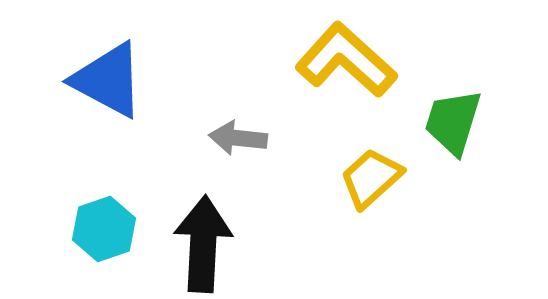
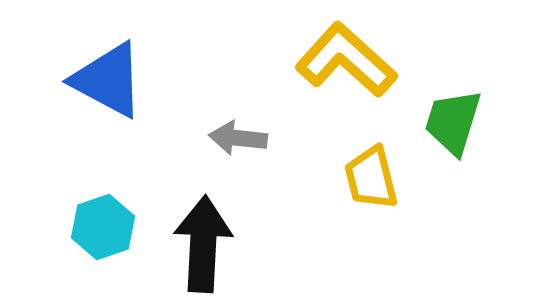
yellow trapezoid: rotated 62 degrees counterclockwise
cyan hexagon: moved 1 px left, 2 px up
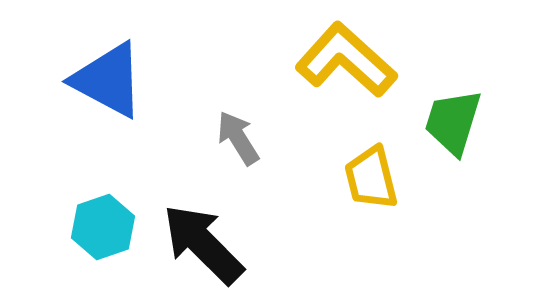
gray arrow: rotated 52 degrees clockwise
black arrow: rotated 48 degrees counterclockwise
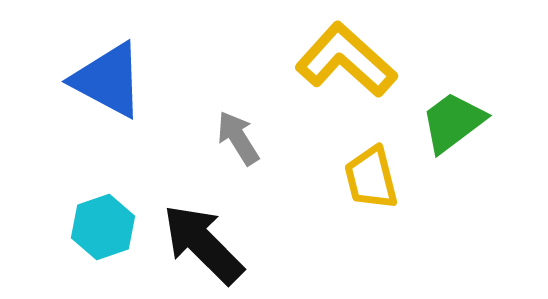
green trapezoid: rotated 36 degrees clockwise
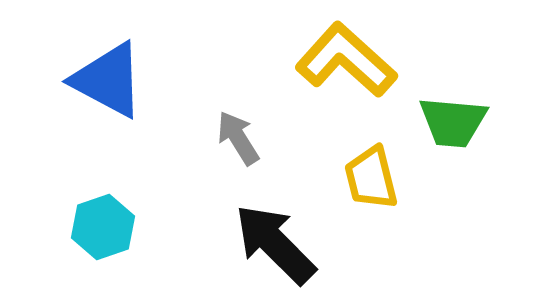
green trapezoid: rotated 138 degrees counterclockwise
black arrow: moved 72 px right
